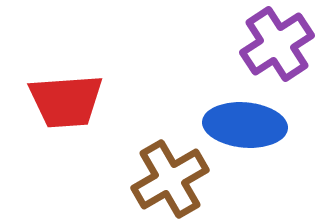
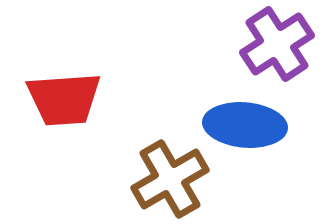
red trapezoid: moved 2 px left, 2 px up
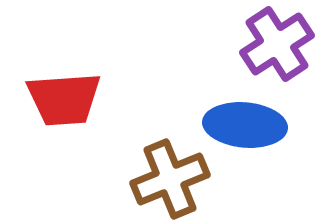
brown cross: rotated 8 degrees clockwise
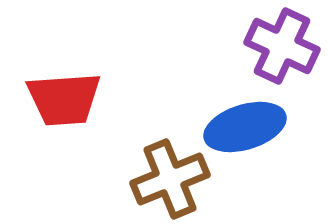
purple cross: moved 5 px right, 2 px down; rotated 32 degrees counterclockwise
blue ellipse: moved 2 px down; rotated 22 degrees counterclockwise
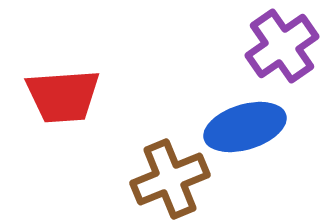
purple cross: rotated 30 degrees clockwise
red trapezoid: moved 1 px left, 3 px up
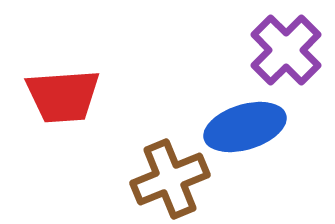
purple cross: moved 4 px right, 4 px down; rotated 10 degrees counterclockwise
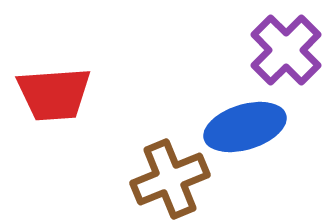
red trapezoid: moved 9 px left, 2 px up
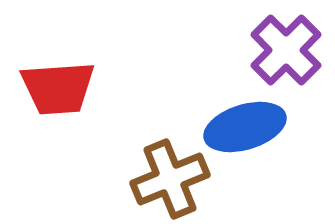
red trapezoid: moved 4 px right, 6 px up
